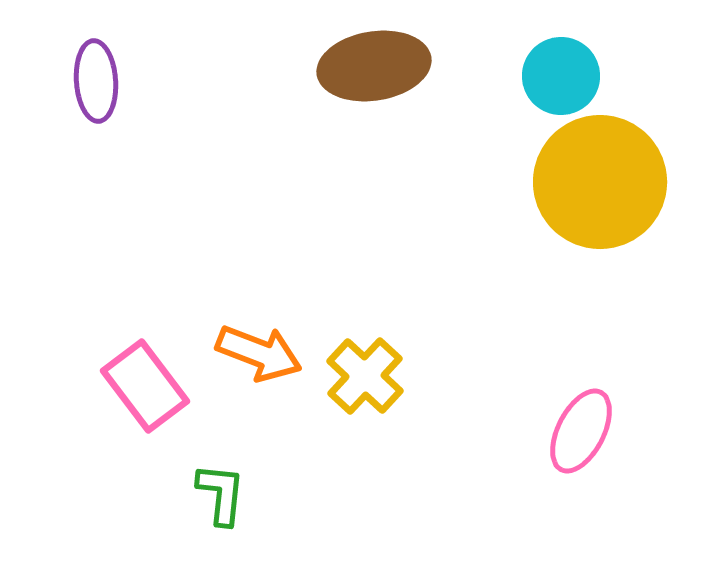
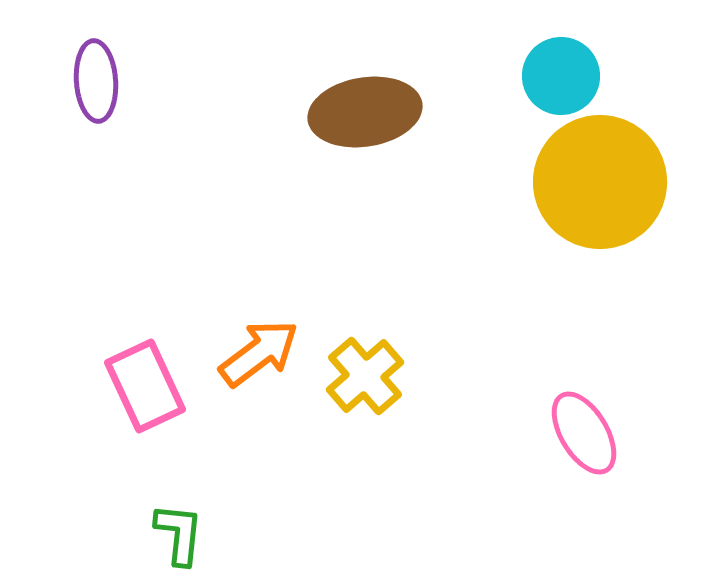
brown ellipse: moved 9 px left, 46 px down
orange arrow: rotated 58 degrees counterclockwise
yellow cross: rotated 6 degrees clockwise
pink rectangle: rotated 12 degrees clockwise
pink ellipse: moved 3 px right, 2 px down; rotated 58 degrees counterclockwise
green L-shape: moved 42 px left, 40 px down
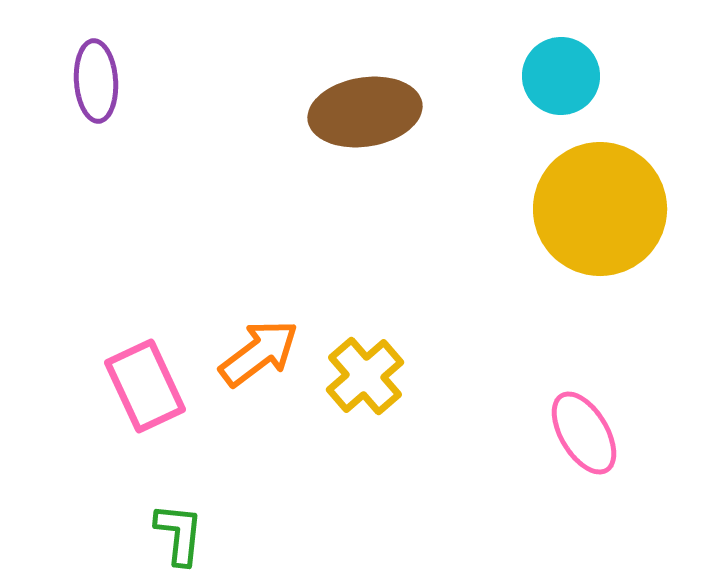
yellow circle: moved 27 px down
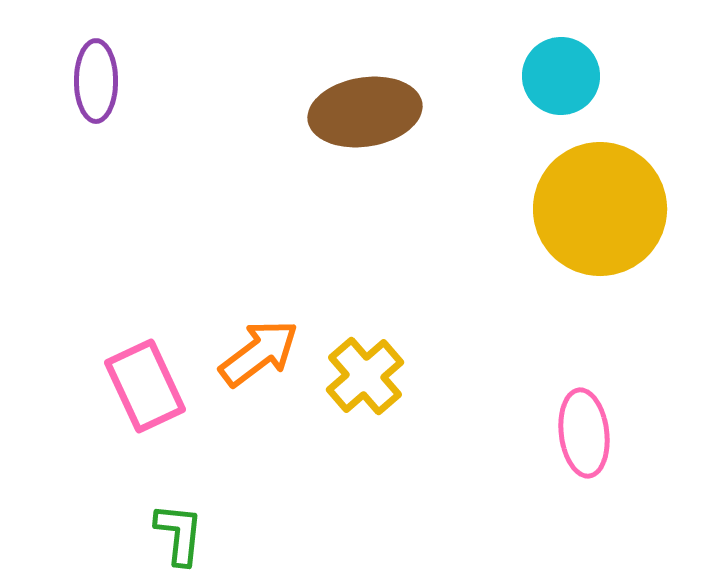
purple ellipse: rotated 4 degrees clockwise
pink ellipse: rotated 24 degrees clockwise
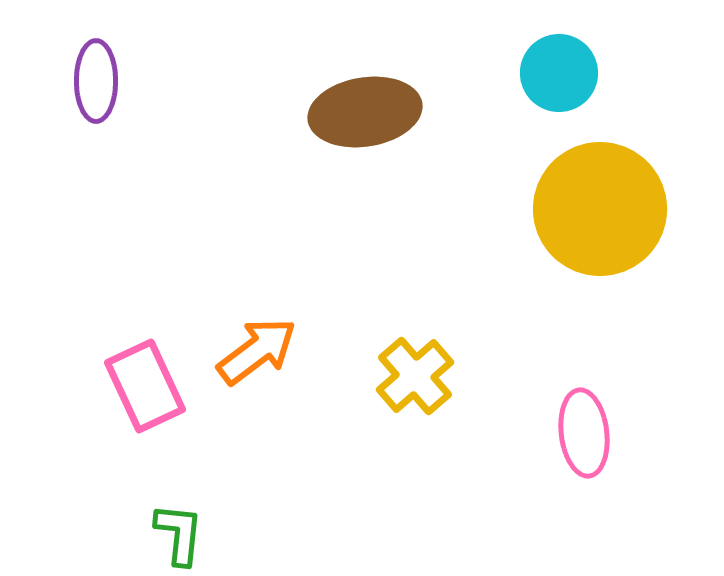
cyan circle: moved 2 px left, 3 px up
orange arrow: moved 2 px left, 2 px up
yellow cross: moved 50 px right
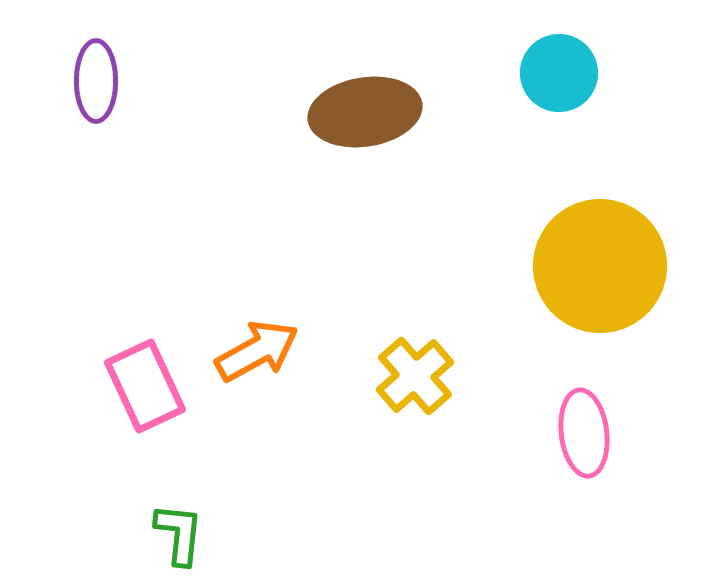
yellow circle: moved 57 px down
orange arrow: rotated 8 degrees clockwise
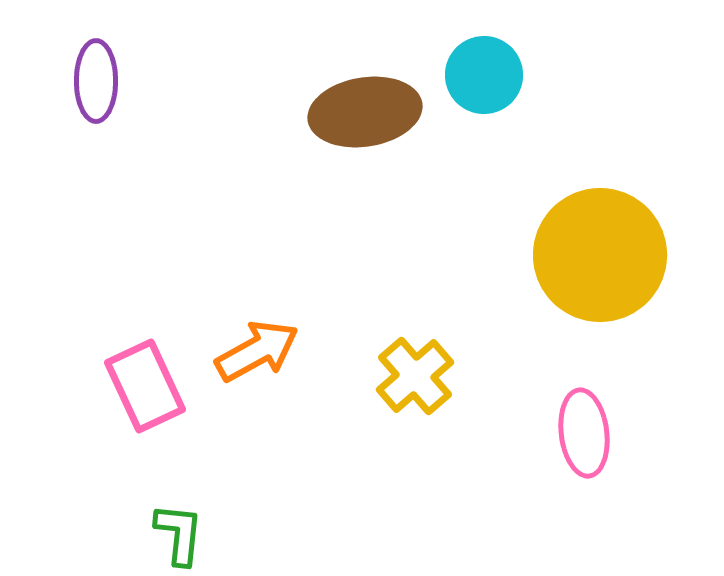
cyan circle: moved 75 px left, 2 px down
yellow circle: moved 11 px up
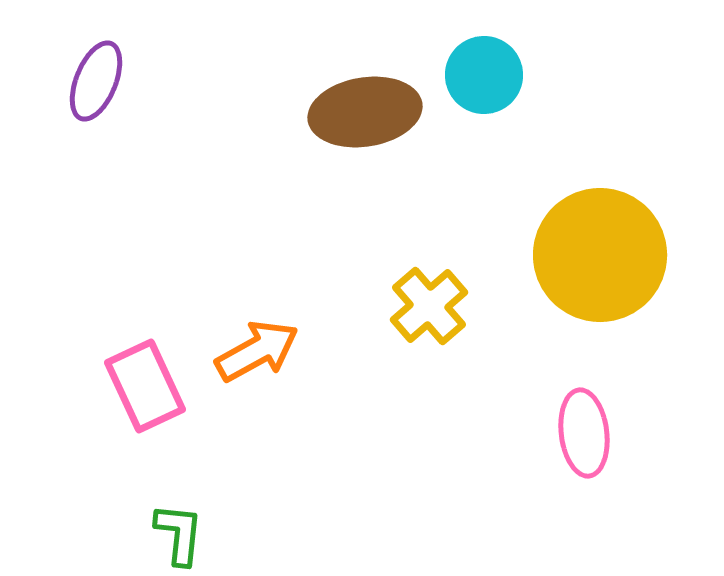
purple ellipse: rotated 22 degrees clockwise
yellow cross: moved 14 px right, 70 px up
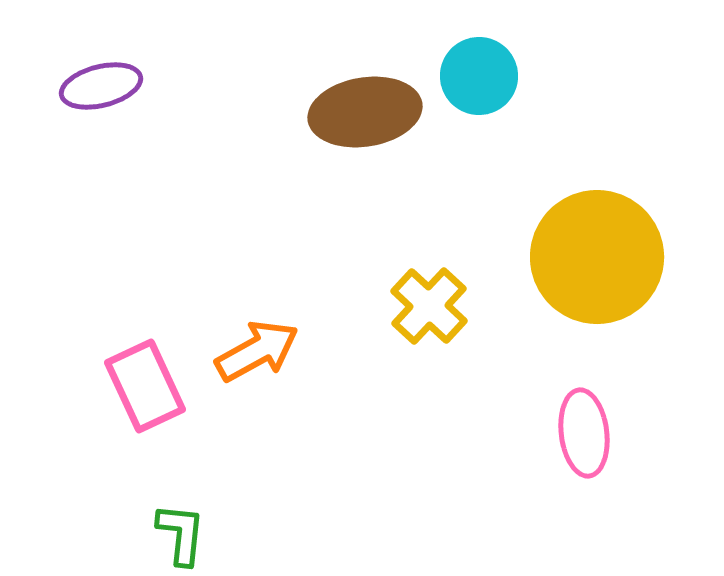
cyan circle: moved 5 px left, 1 px down
purple ellipse: moved 5 px right, 5 px down; rotated 54 degrees clockwise
yellow circle: moved 3 px left, 2 px down
yellow cross: rotated 6 degrees counterclockwise
green L-shape: moved 2 px right
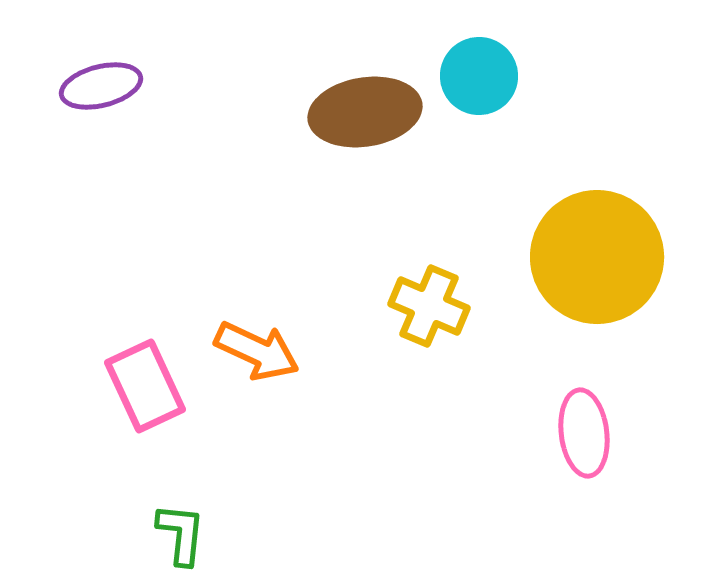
yellow cross: rotated 20 degrees counterclockwise
orange arrow: rotated 54 degrees clockwise
